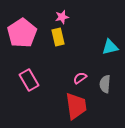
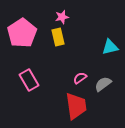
gray semicircle: moved 2 px left; rotated 48 degrees clockwise
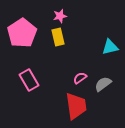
pink star: moved 2 px left, 1 px up
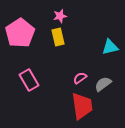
pink pentagon: moved 2 px left
red trapezoid: moved 6 px right
